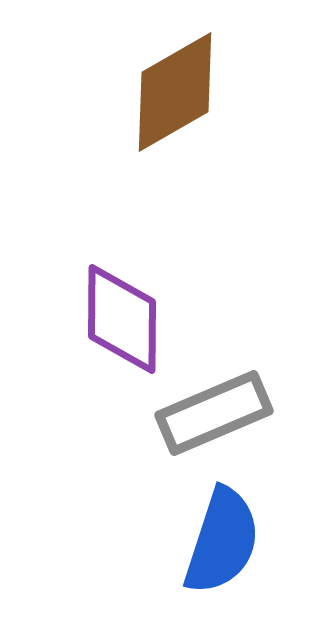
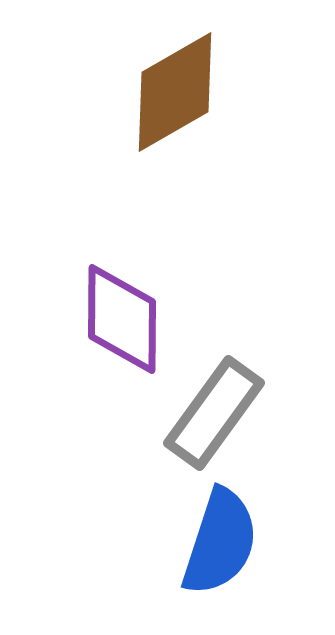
gray rectangle: rotated 31 degrees counterclockwise
blue semicircle: moved 2 px left, 1 px down
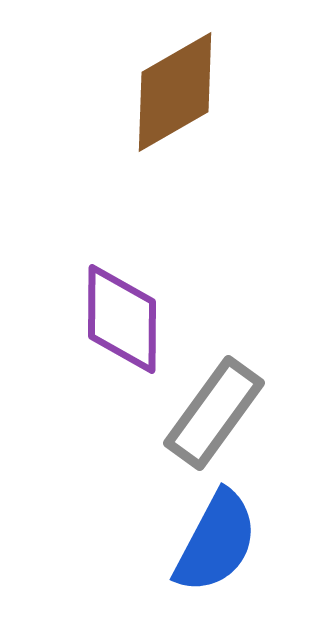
blue semicircle: moved 4 px left; rotated 10 degrees clockwise
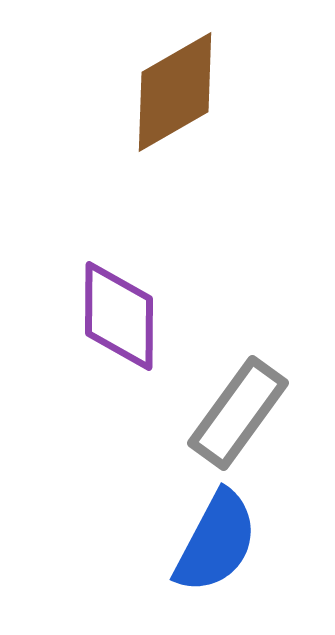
purple diamond: moved 3 px left, 3 px up
gray rectangle: moved 24 px right
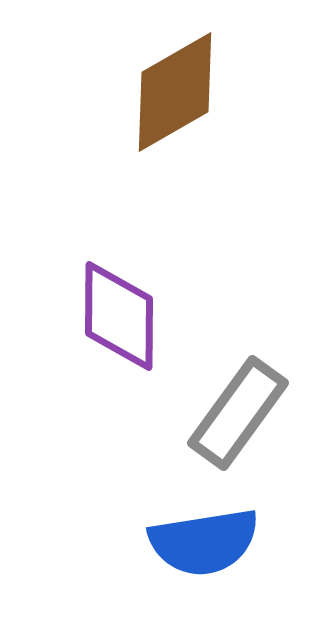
blue semicircle: moved 12 px left; rotated 53 degrees clockwise
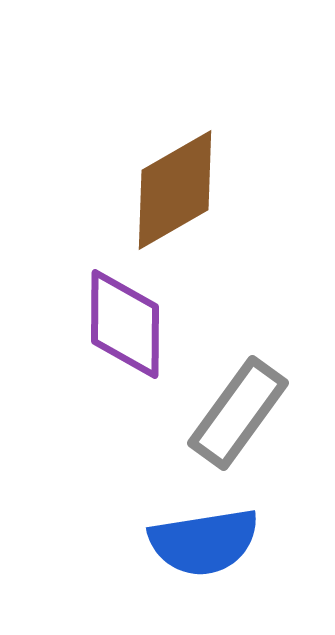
brown diamond: moved 98 px down
purple diamond: moved 6 px right, 8 px down
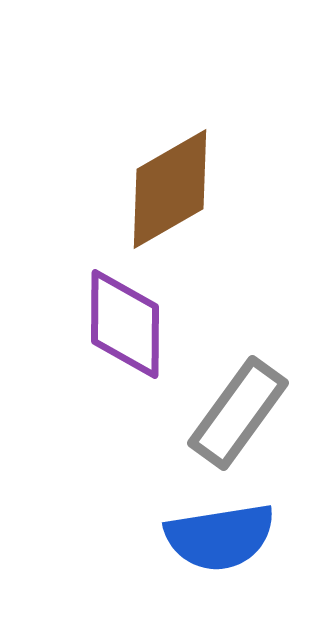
brown diamond: moved 5 px left, 1 px up
blue semicircle: moved 16 px right, 5 px up
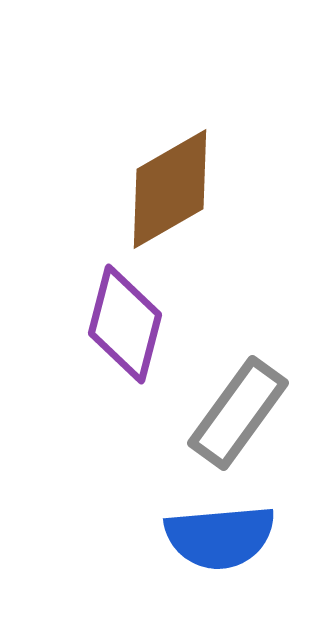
purple diamond: rotated 14 degrees clockwise
blue semicircle: rotated 4 degrees clockwise
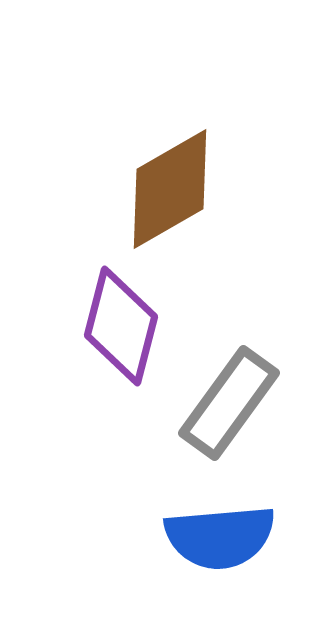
purple diamond: moved 4 px left, 2 px down
gray rectangle: moved 9 px left, 10 px up
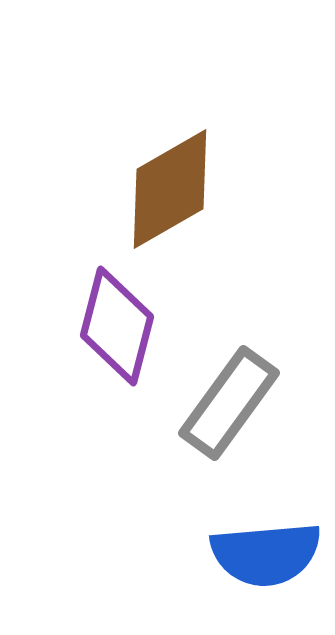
purple diamond: moved 4 px left
blue semicircle: moved 46 px right, 17 px down
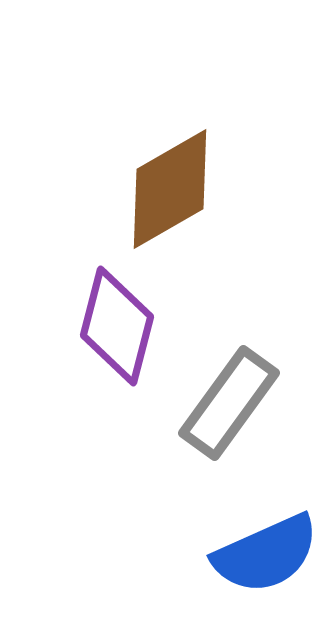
blue semicircle: rotated 19 degrees counterclockwise
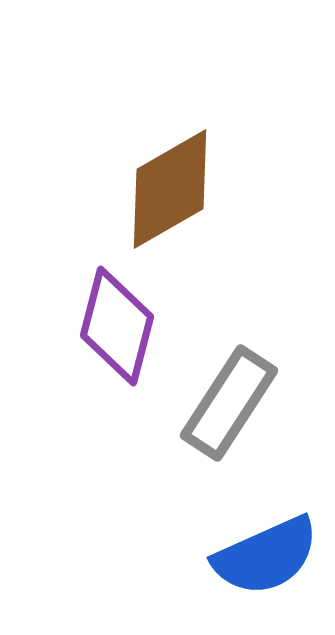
gray rectangle: rotated 3 degrees counterclockwise
blue semicircle: moved 2 px down
